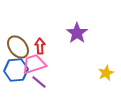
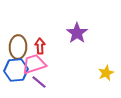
brown ellipse: rotated 40 degrees clockwise
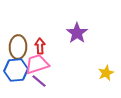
pink trapezoid: moved 3 px right
purple line: moved 1 px up
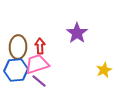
yellow star: moved 2 px left, 3 px up
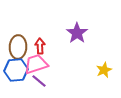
pink trapezoid: moved 1 px left
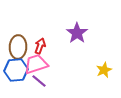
red arrow: rotated 21 degrees clockwise
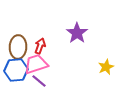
yellow star: moved 2 px right, 3 px up
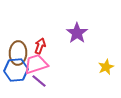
brown ellipse: moved 6 px down
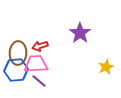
purple star: moved 3 px right
red arrow: rotated 126 degrees counterclockwise
pink trapezoid: rotated 15 degrees clockwise
